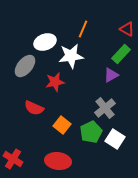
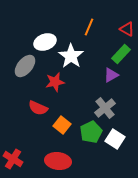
orange line: moved 6 px right, 2 px up
white star: rotated 30 degrees counterclockwise
red semicircle: moved 4 px right
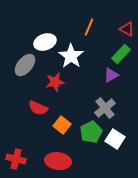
gray ellipse: moved 1 px up
red cross: moved 3 px right; rotated 18 degrees counterclockwise
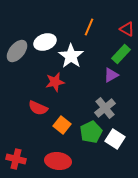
gray ellipse: moved 8 px left, 14 px up
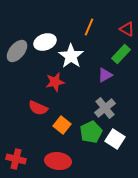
purple triangle: moved 6 px left
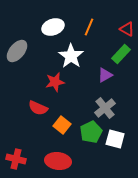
white ellipse: moved 8 px right, 15 px up
white square: rotated 18 degrees counterclockwise
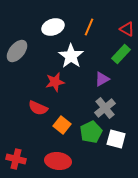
purple triangle: moved 3 px left, 4 px down
white square: moved 1 px right
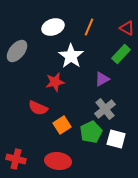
red triangle: moved 1 px up
gray cross: moved 1 px down
orange square: rotated 18 degrees clockwise
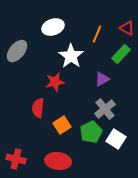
orange line: moved 8 px right, 7 px down
red semicircle: rotated 72 degrees clockwise
white square: rotated 18 degrees clockwise
